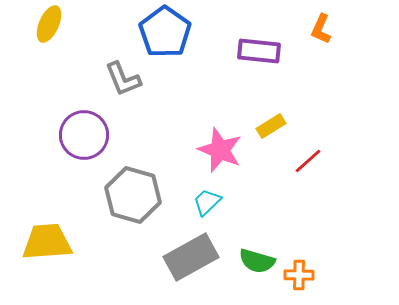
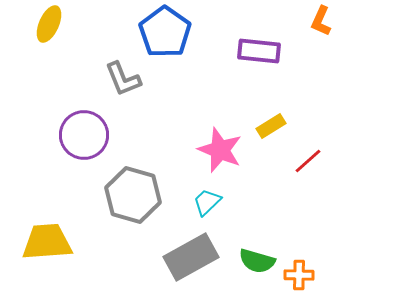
orange L-shape: moved 8 px up
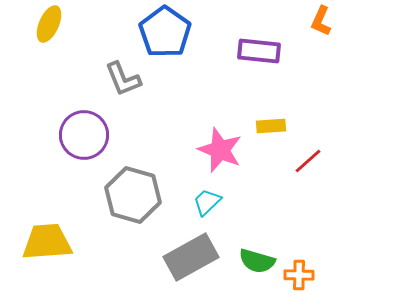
yellow rectangle: rotated 28 degrees clockwise
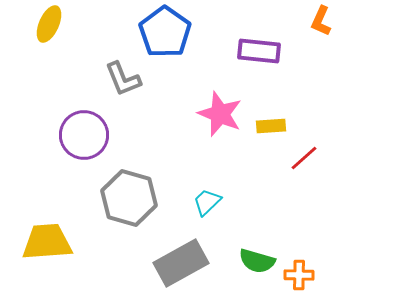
pink star: moved 36 px up
red line: moved 4 px left, 3 px up
gray hexagon: moved 4 px left, 3 px down
gray rectangle: moved 10 px left, 6 px down
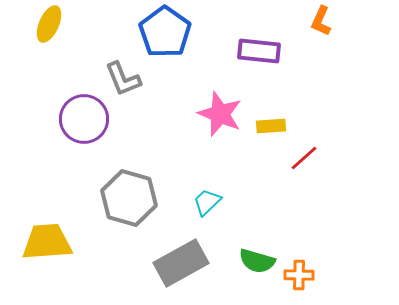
purple circle: moved 16 px up
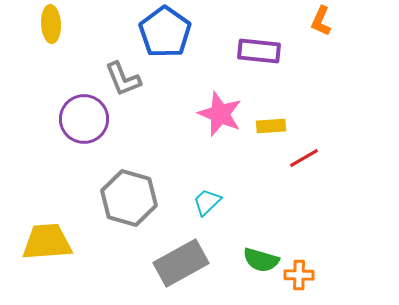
yellow ellipse: moved 2 px right; rotated 27 degrees counterclockwise
red line: rotated 12 degrees clockwise
green semicircle: moved 4 px right, 1 px up
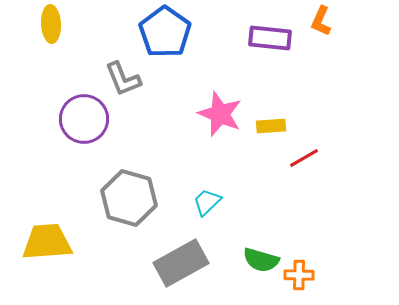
purple rectangle: moved 11 px right, 13 px up
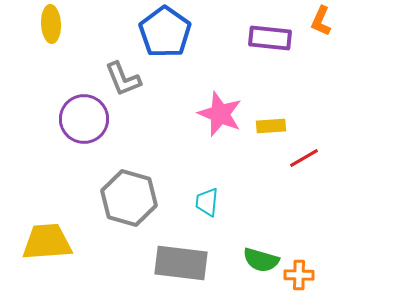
cyan trapezoid: rotated 40 degrees counterclockwise
gray rectangle: rotated 36 degrees clockwise
